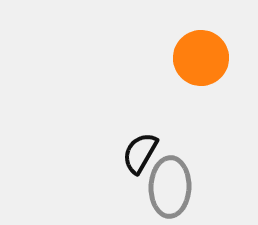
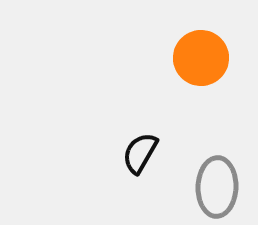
gray ellipse: moved 47 px right
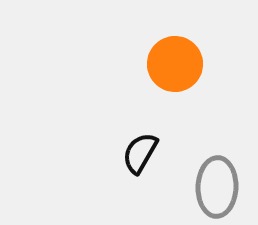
orange circle: moved 26 px left, 6 px down
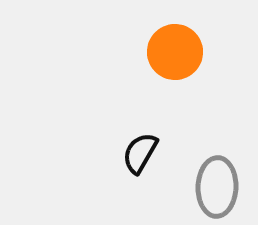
orange circle: moved 12 px up
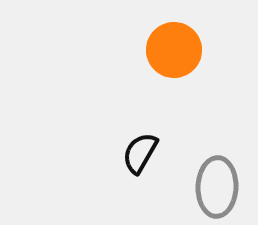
orange circle: moved 1 px left, 2 px up
